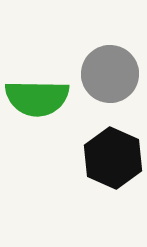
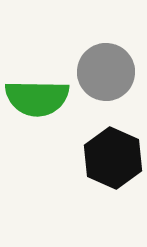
gray circle: moved 4 px left, 2 px up
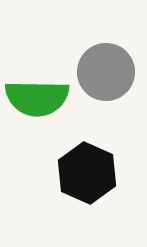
black hexagon: moved 26 px left, 15 px down
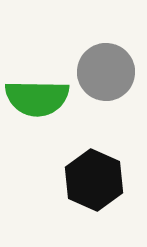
black hexagon: moved 7 px right, 7 px down
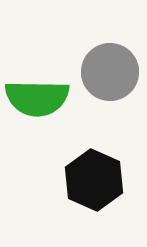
gray circle: moved 4 px right
